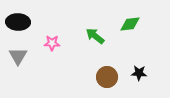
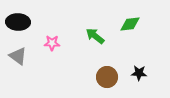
gray triangle: rotated 24 degrees counterclockwise
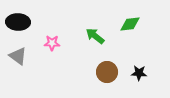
brown circle: moved 5 px up
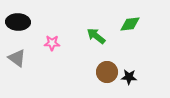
green arrow: moved 1 px right
gray triangle: moved 1 px left, 2 px down
black star: moved 10 px left, 4 px down
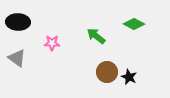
green diamond: moved 4 px right; rotated 35 degrees clockwise
black star: rotated 21 degrees clockwise
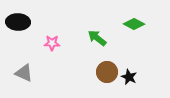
green arrow: moved 1 px right, 2 px down
gray triangle: moved 7 px right, 15 px down; rotated 12 degrees counterclockwise
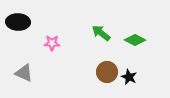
green diamond: moved 1 px right, 16 px down
green arrow: moved 4 px right, 5 px up
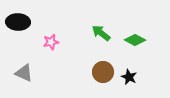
pink star: moved 1 px left, 1 px up; rotated 14 degrees counterclockwise
brown circle: moved 4 px left
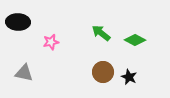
gray triangle: rotated 12 degrees counterclockwise
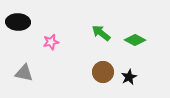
black star: rotated 21 degrees clockwise
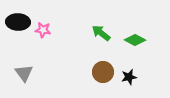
pink star: moved 8 px left, 12 px up; rotated 21 degrees clockwise
gray triangle: rotated 42 degrees clockwise
black star: rotated 14 degrees clockwise
